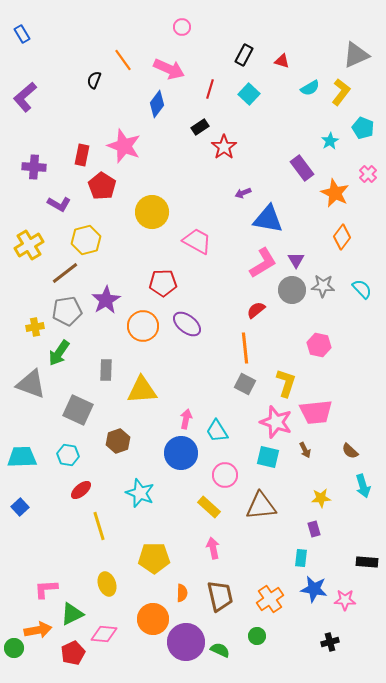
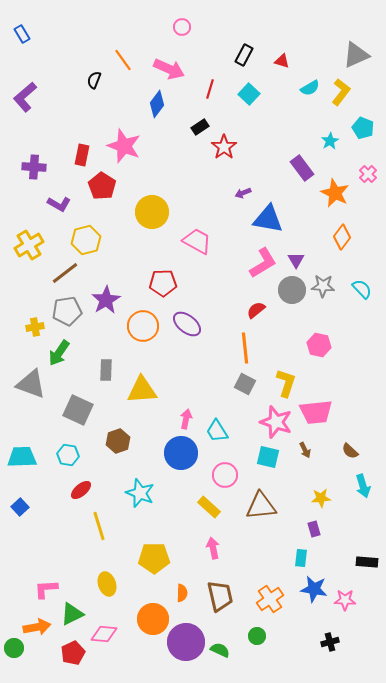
orange arrow at (38, 630): moved 1 px left, 3 px up
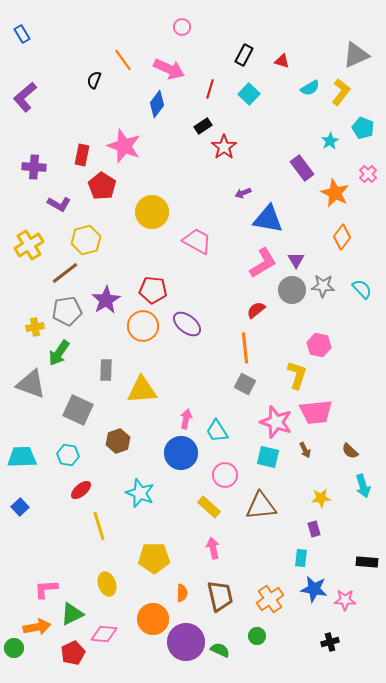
black rectangle at (200, 127): moved 3 px right, 1 px up
red pentagon at (163, 283): moved 10 px left, 7 px down; rotated 8 degrees clockwise
yellow L-shape at (286, 383): moved 11 px right, 8 px up
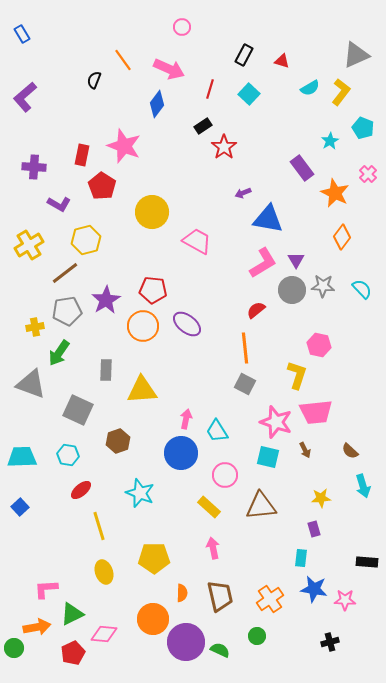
yellow ellipse at (107, 584): moved 3 px left, 12 px up
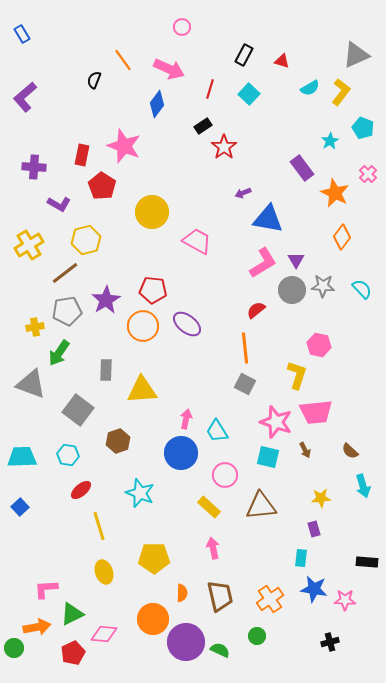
gray square at (78, 410): rotated 12 degrees clockwise
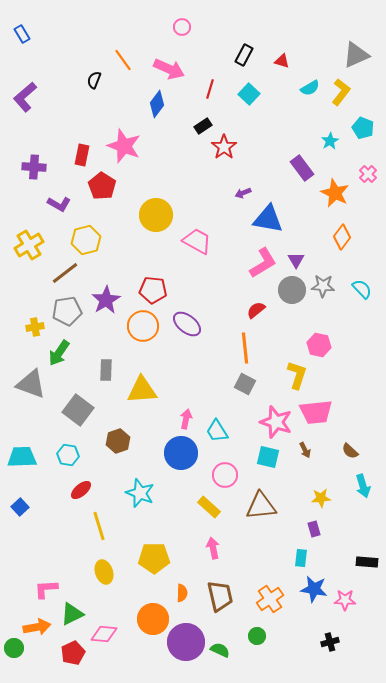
yellow circle at (152, 212): moved 4 px right, 3 px down
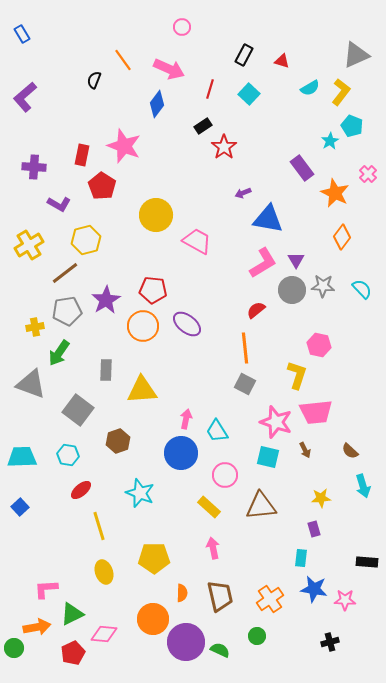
cyan pentagon at (363, 128): moved 11 px left, 2 px up
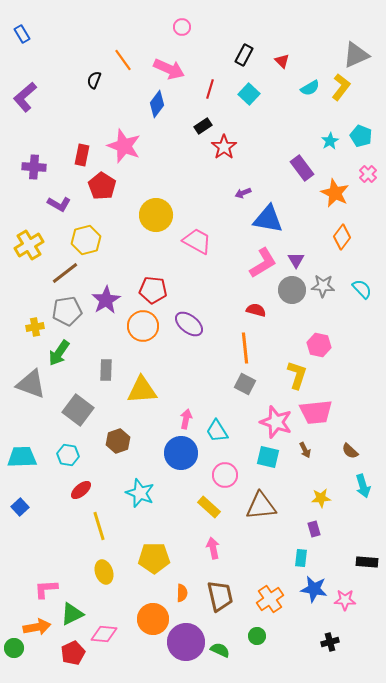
red triangle at (282, 61): rotated 28 degrees clockwise
yellow L-shape at (341, 92): moved 5 px up
cyan pentagon at (352, 126): moved 9 px right, 10 px down
red semicircle at (256, 310): rotated 54 degrees clockwise
purple ellipse at (187, 324): moved 2 px right
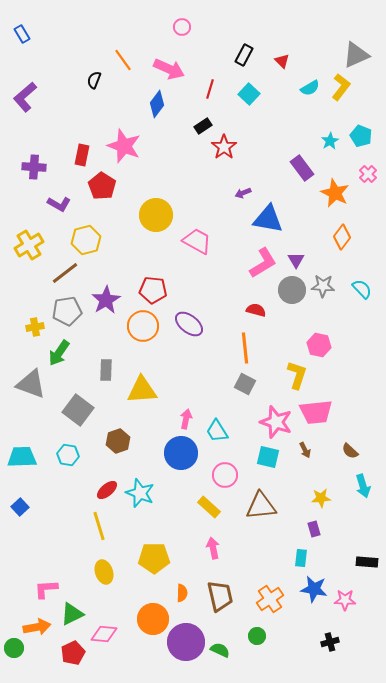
red ellipse at (81, 490): moved 26 px right
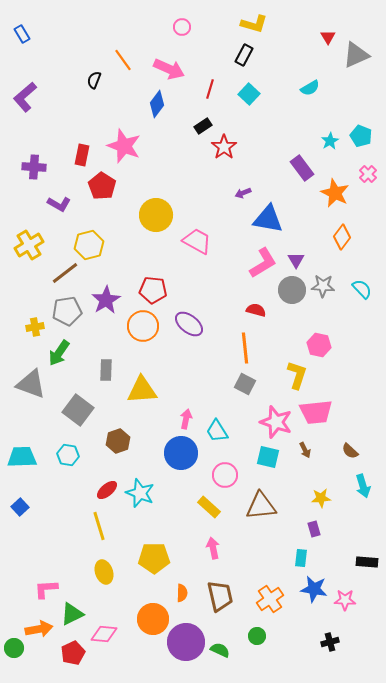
red triangle at (282, 61): moved 46 px right, 24 px up; rotated 14 degrees clockwise
yellow L-shape at (341, 87): moved 87 px left, 63 px up; rotated 68 degrees clockwise
yellow hexagon at (86, 240): moved 3 px right, 5 px down
orange arrow at (37, 627): moved 2 px right, 2 px down
